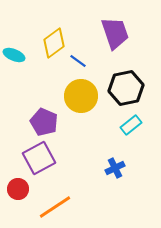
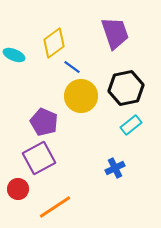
blue line: moved 6 px left, 6 px down
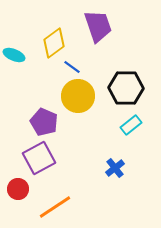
purple trapezoid: moved 17 px left, 7 px up
black hexagon: rotated 12 degrees clockwise
yellow circle: moved 3 px left
blue cross: rotated 12 degrees counterclockwise
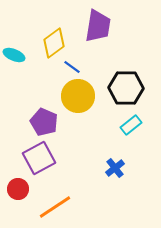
purple trapezoid: rotated 28 degrees clockwise
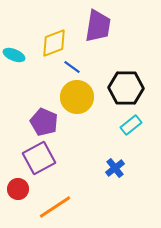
yellow diamond: rotated 16 degrees clockwise
yellow circle: moved 1 px left, 1 px down
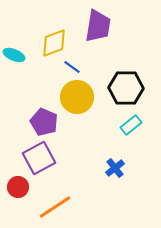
red circle: moved 2 px up
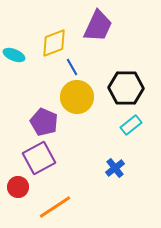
purple trapezoid: rotated 16 degrees clockwise
blue line: rotated 24 degrees clockwise
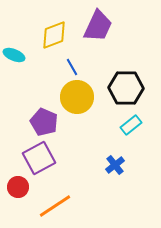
yellow diamond: moved 8 px up
blue cross: moved 3 px up
orange line: moved 1 px up
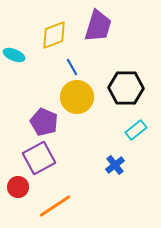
purple trapezoid: rotated 8 degrees counterclockwise
cyan rectangle: moved 5 px right, 5 px down
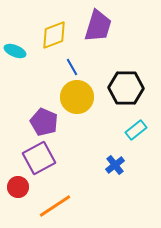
cyan ellipse: moved 1 px right, 4 px up
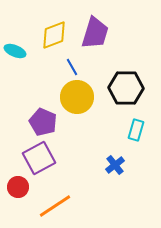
purple trapezoid: moved 3 px left, 7 px down
purple pentagon: moved 1 px left
cyan rectangle: rotated 35 degrees counterclockwise
